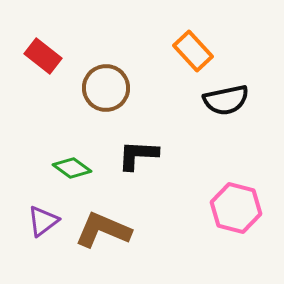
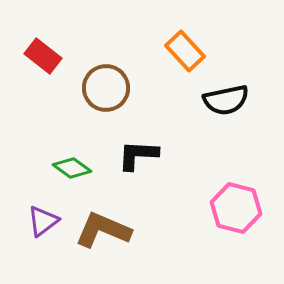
orange rectangle: moved 8 px left
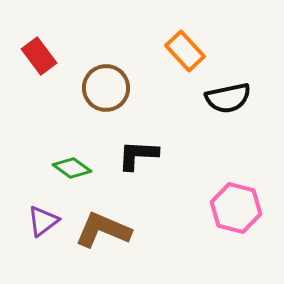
red rectangle: moved 4 px left; rotated 15 degrees clockwise
black semicircle: moved 2 px right, 2 px up
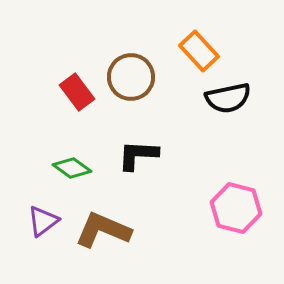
orange rectangle: moved 14 px right
red rectangle: moved 38 px right, 36 px down
brown circle: moved 25 px right, 11 px up
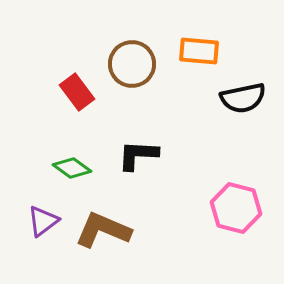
orange rectangle: rotated 42 degrees counterclockwise
brown circle: moved 1 px right, 13 px up
black semicircle: moved 15 px right
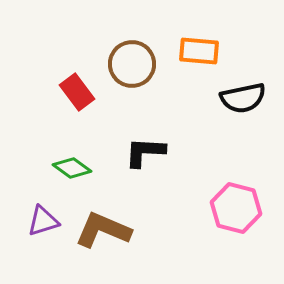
black L-shape: moved 7 px right, 3 px up
purple triangle: rotated 20 degrees clockwise
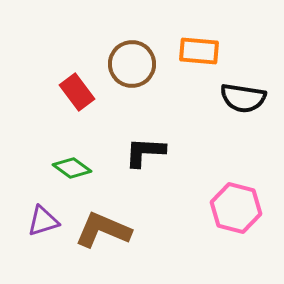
black semicircle: rotated 21 degrees clockwise
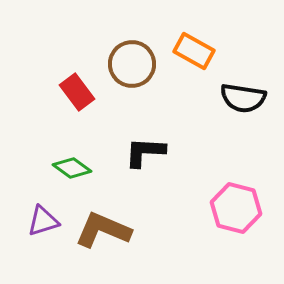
orange rectangle: moved 5 px left; rotated 24 degrees clockwise
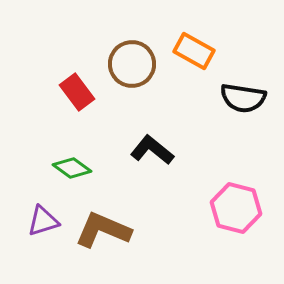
black L-shape: moved 7 px right, 2 px up; rotated 36 degrees clockwise
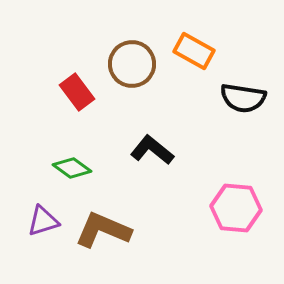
pink hexagon: rotated 9 degrees counterclockwise
